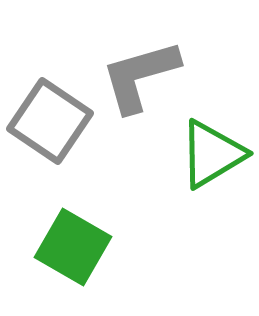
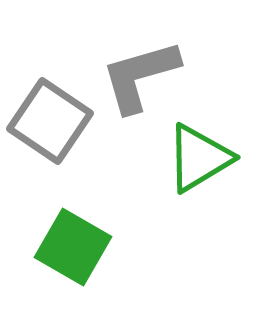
green triangle: moved 13 px left, 4 px down
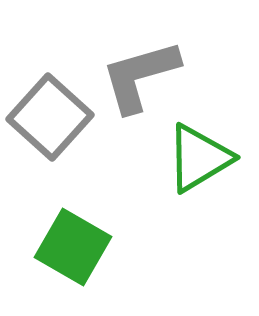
gray square: moved 4 px up; rotated 8 degrees clockwise
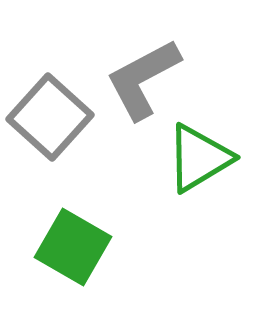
gray L-shape: moved 3 px right, 3 px down; rotated 12 degrees counterclockwise
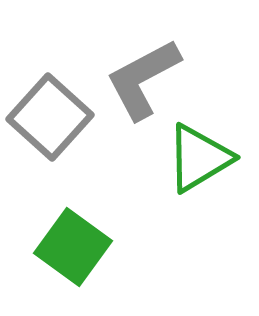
green square: rotated 6 degrees clockwise
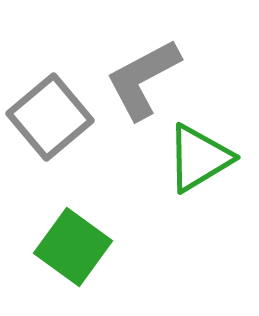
gray square: rotated 8 degrees clockwise
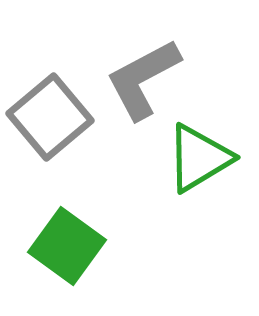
green square: moved 6 px left, 1 px up
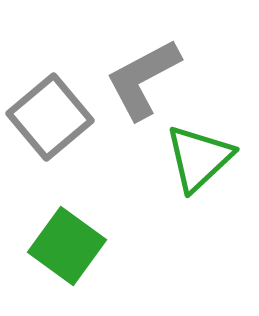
green triangle: rotated 12 degrees counterclockwise
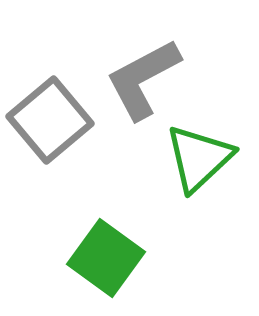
gray square: moved 3 px down
green square: moved 39 px right, 12 px down
